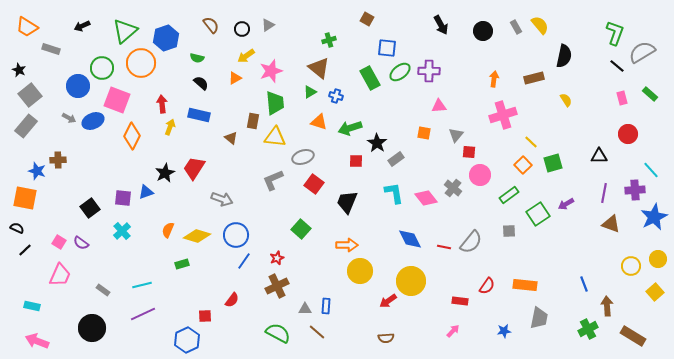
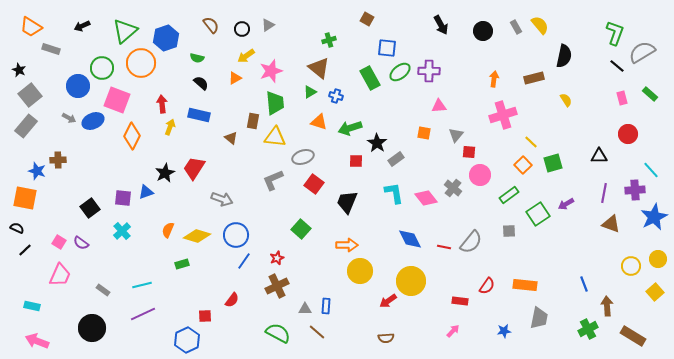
orange trapezoid at (27, 27): moved 4 px right
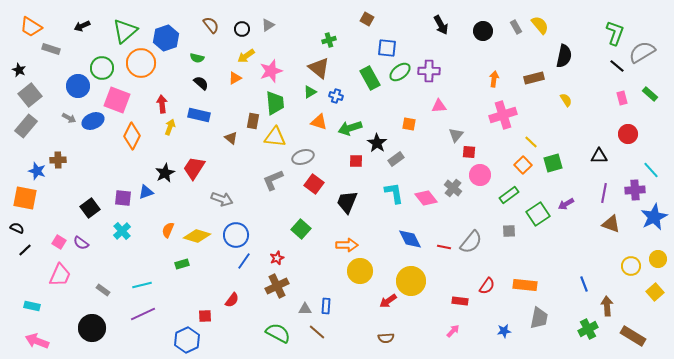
orange square at (424, 133): moved 15 px left, 9 px up
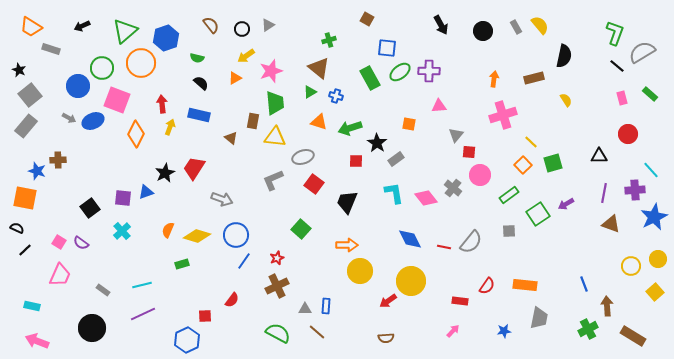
orange diamond at (132, 136): moved 4 px right, 2 px up
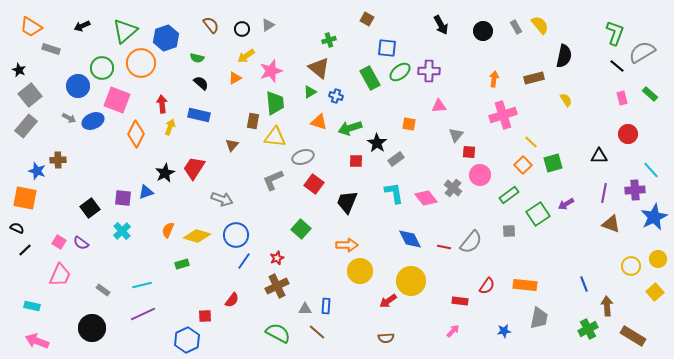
brown triangle at (231, 138): moved 1 px right, 7 px down; rotated 32 degrees clockwise
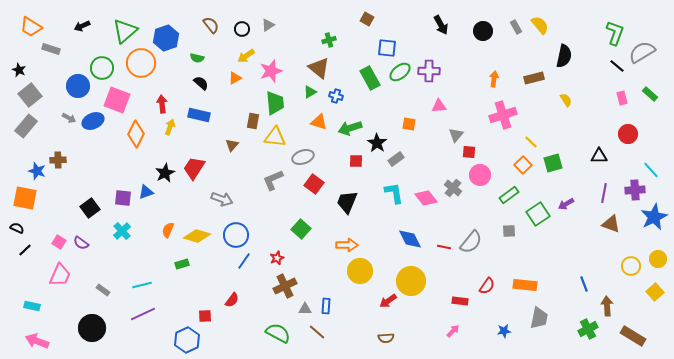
brown cross at (277, 286): moved 8 px right
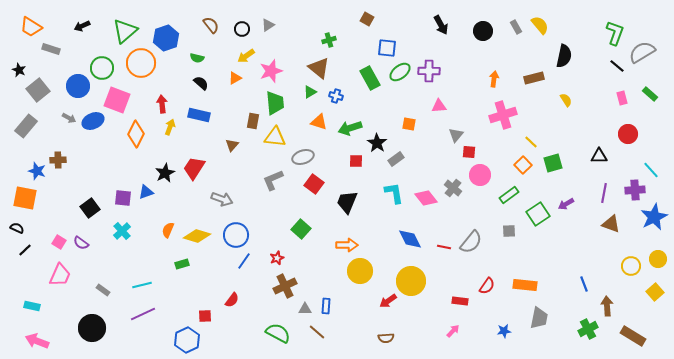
gray square at (30, 95): moved 8 px right, 5 px up
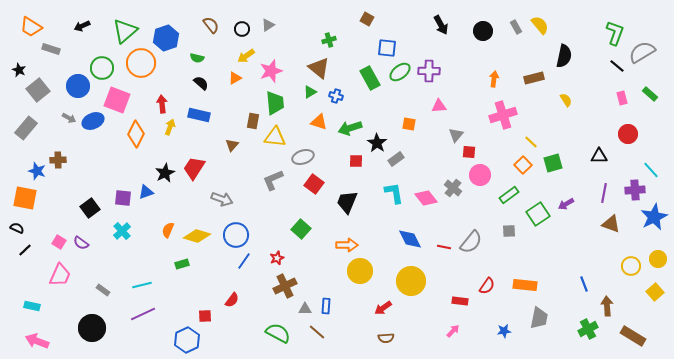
gray rectangle at (26, 126): moved 2 px down
red arrow at (388, 301): moved 5 px left, 7 px down
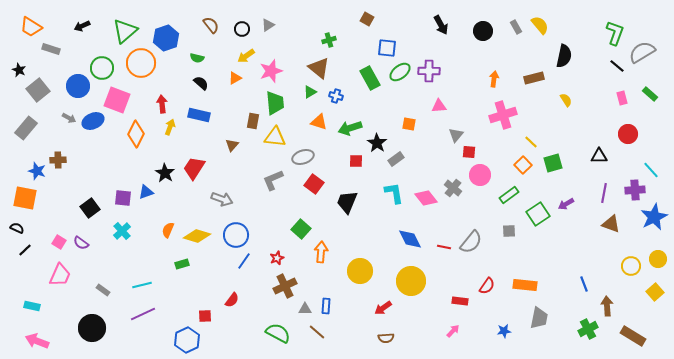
black star at (165, 173): rotated 12 degrees counterclockwise
orange arrow at (347, 245): moved 26 px left, 7 px down; rotated 85 degrees counterclockwise
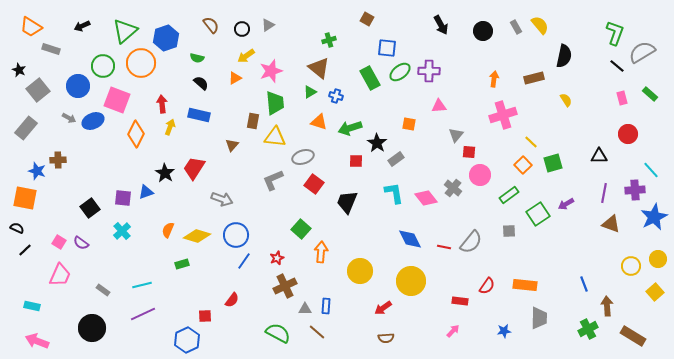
green circle at (102, 68): moved 1 px right, 2 px up
gray trapezoid at (539, 318): rotated 10 degrees counterclockwise
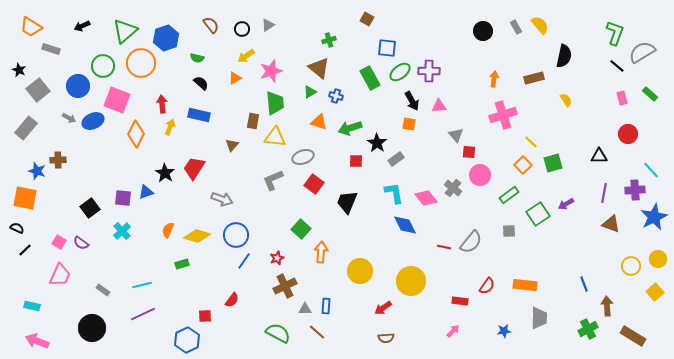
black arrow at (441, 25): moved 29 px left, 76 px down
gray triangle at (456, 135): rotated 21 degrees counterclockwise
blue diamond at (410, 239): moved 5 px left, 14 px up
